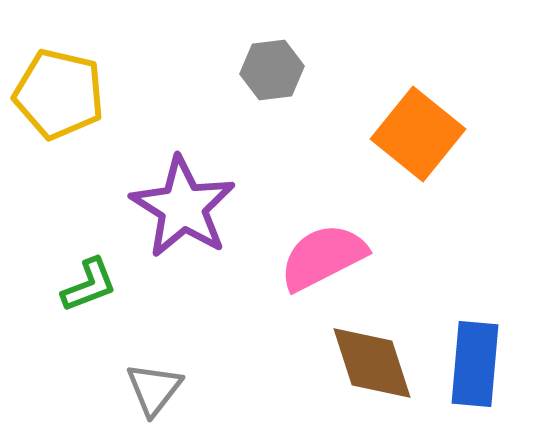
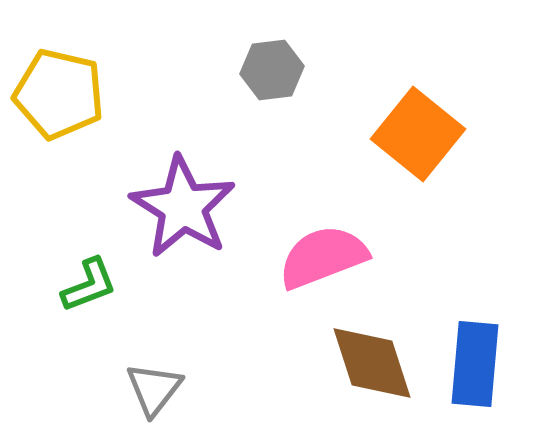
pink semicircle: rotated 6 degrees clockwise
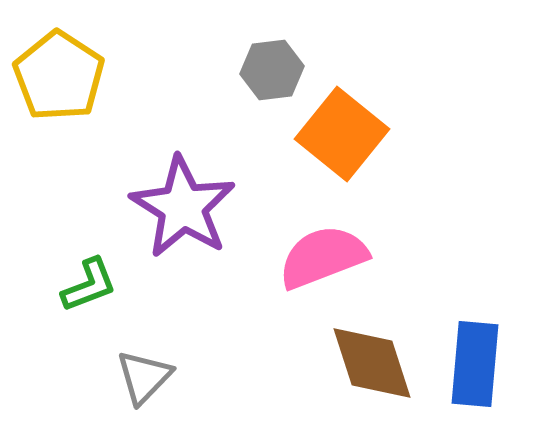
yellow pentagon: moved 18 px up; rotated 20 degrees clockwise
orange square: moved 76 px left
gray triangle: moved 10 px left, 12 px up; rotated 6 degrees clockwise
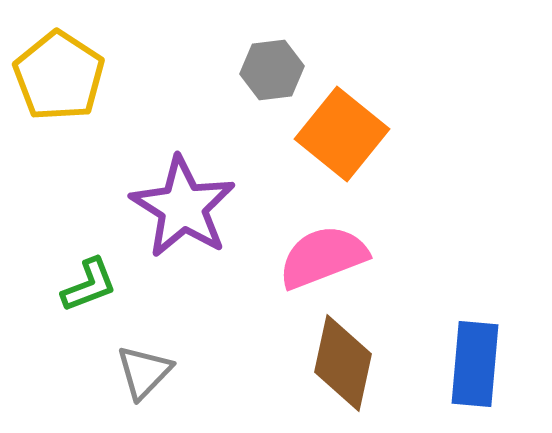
brown diamond: moved 29 px left; rotated 30 degrees clockwise
gray triangle: moved 5 px up
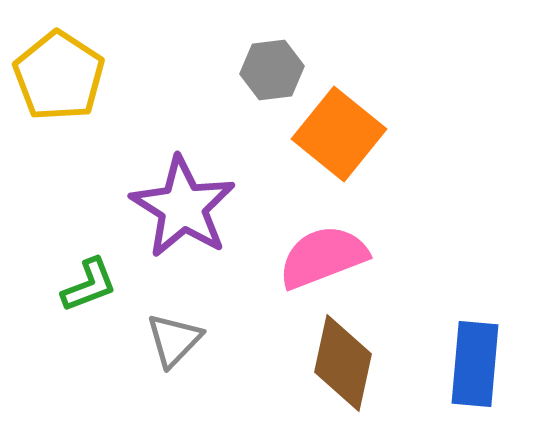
orange square: moved 3 px left
gray triangle: moved 30 px right, 32 px up
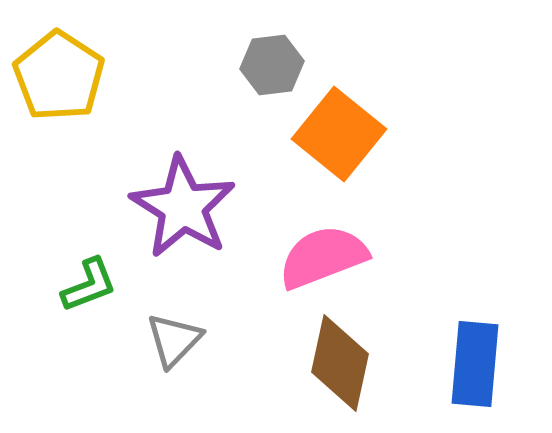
gray hexagon: moved 5 px up
brown diamond: moved 3 px left
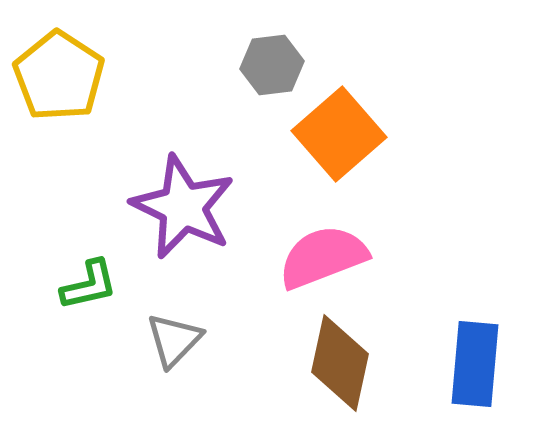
orange square: rotated 10 degrees clockwise
purple star: rotated 6 degrees counterclockwise
green L-shape: rotated 8 degrees clockwise
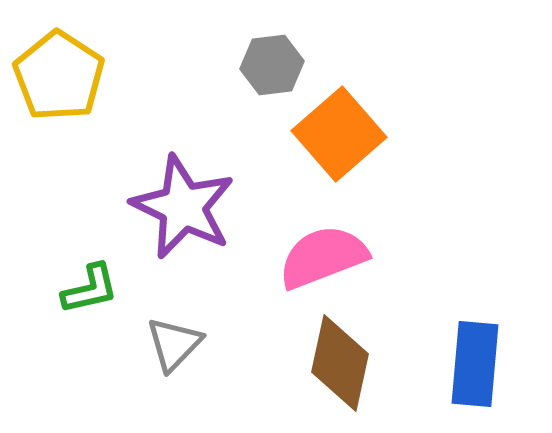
green L-shape: moved 1 px right, 4 px down
gray triangle: moved 4 px down
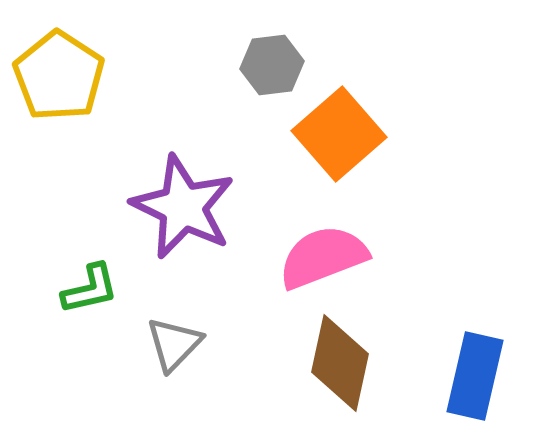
blue rectangle: moved 12 px down; rotated 8 degrees clockwise
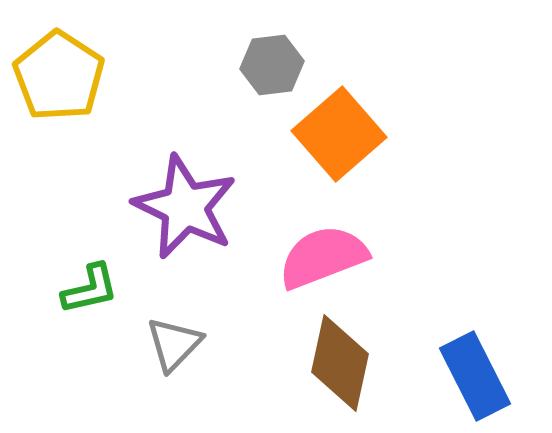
purple star: moved 2 px right
blue rectangle: rotated 40 degrees counterclockwise
